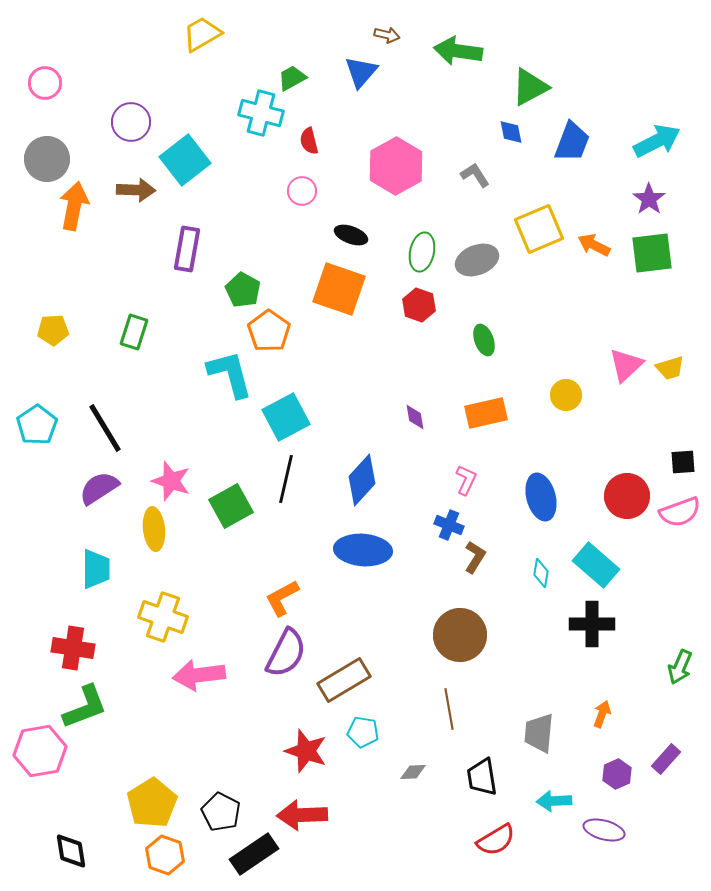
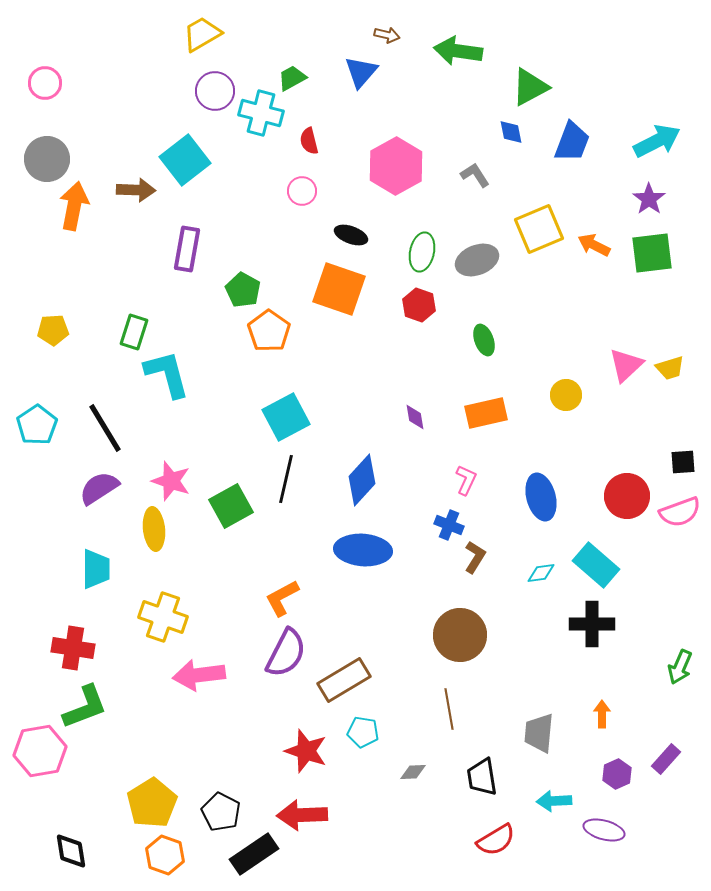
purple circle at (131, 122): moved 84 px right, 31 px up
cyan L-shape at (230, 374): moved 63 px left
cyan diamond at (541, 573): rotated 72 degrees clockwise
orange arrow at (602, 714): rotated 20 degrees counterclockwise
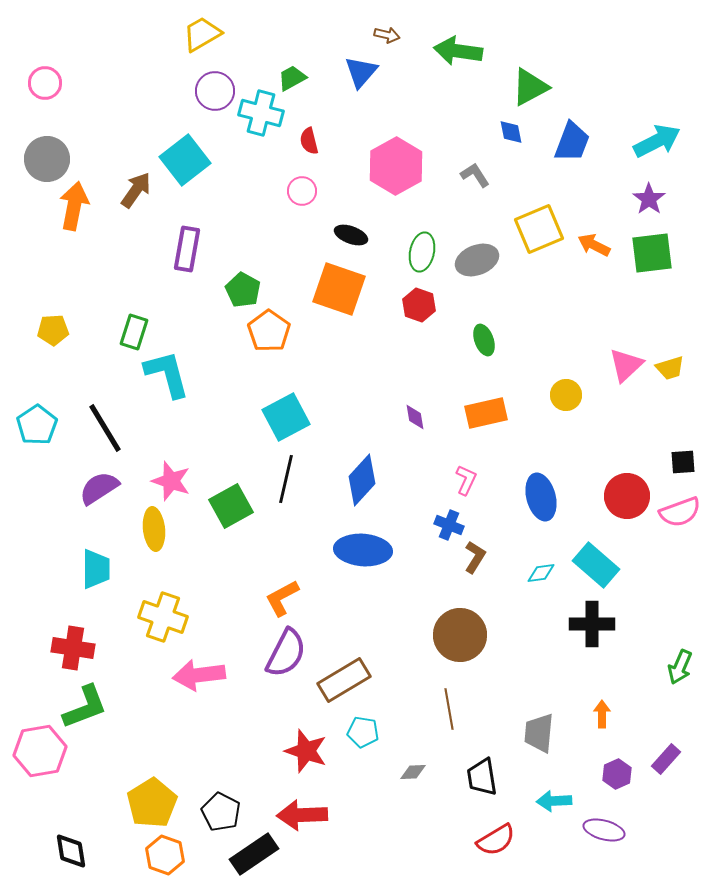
brown arrow at (136, 190): rotated 57 degrees counterclockwise
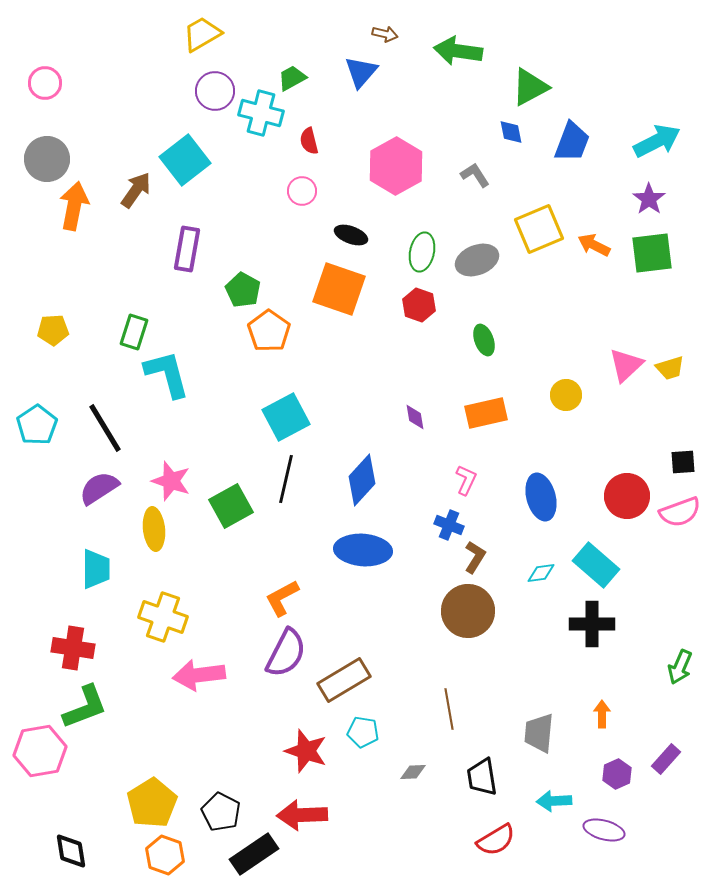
brown arrow at (387, 35): moved 2 px left, 1 px up
brown circle at (460, 635): moved 8 px right, 24 px up
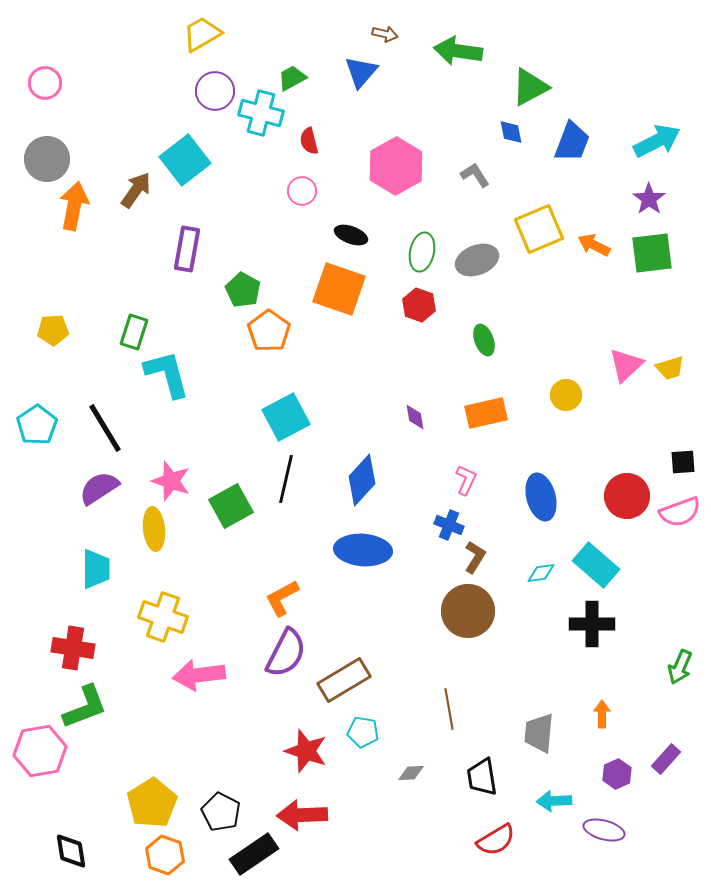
gray diamond at (413, 772): moved 2 px left, 1 px down
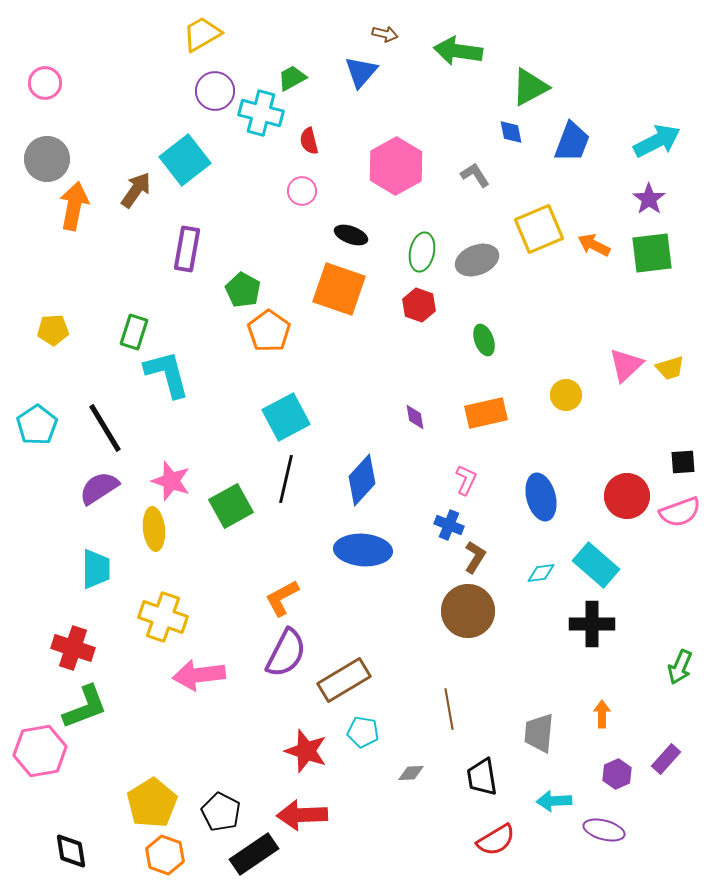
red cross at (73, 648): rotated 9 degrees clockwise
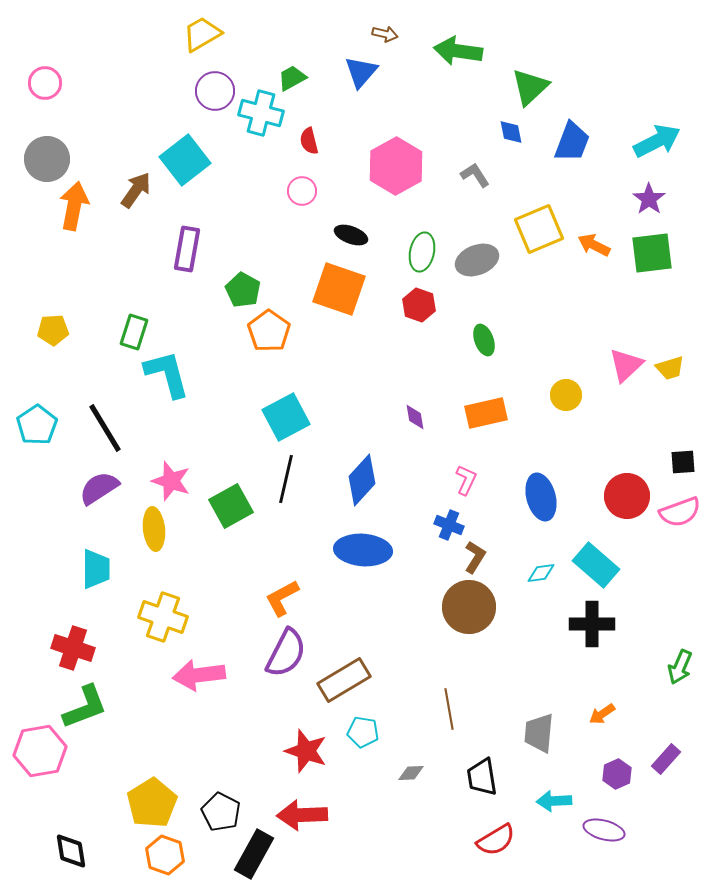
green triangle at (530, 87): rotated 15 degrees counterclockwise
brown circle at (468, 611): moved 1 px right, 4 px up
orange arrow at (602, 714): rotated 124 degrees counterclockwise
black rectangle at (254, 854): rotated 27 degrees counterclockwise
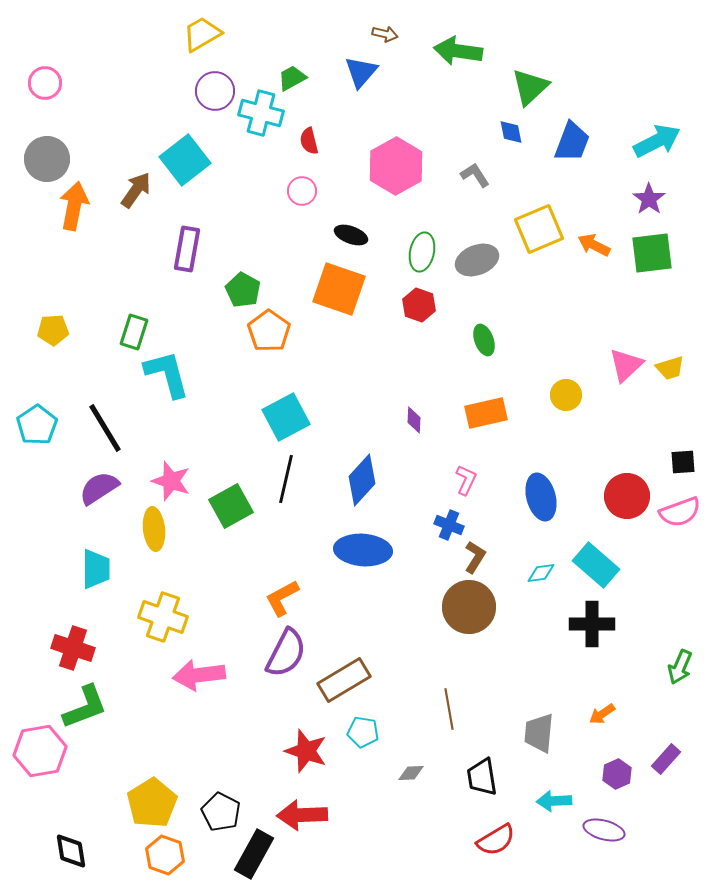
purple diamond at (415, 417): moved 1 px left, 3 px down; rotated 12 degrees clockwise
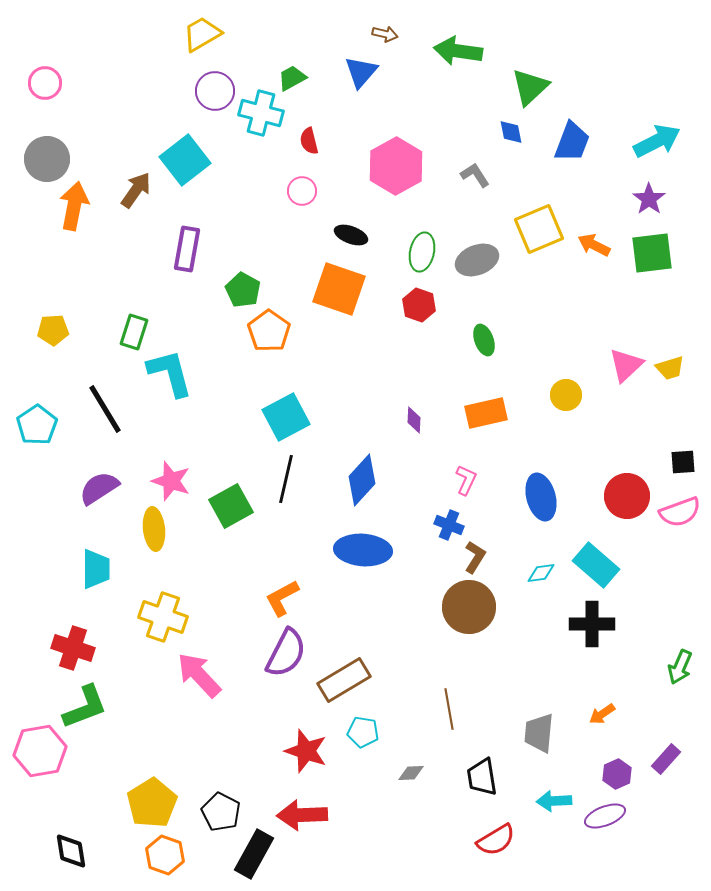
cyan L-shape at (167, 374): moved 3 px right, 1 px up
black line at (105, 428): moved 19 px up
pink arrow at (199, 675): rotated 54 degrees clockwise
purple ellipse at (604, 830): moved 1 px right, 14 px up; rotated 36 degrees counterclockwise
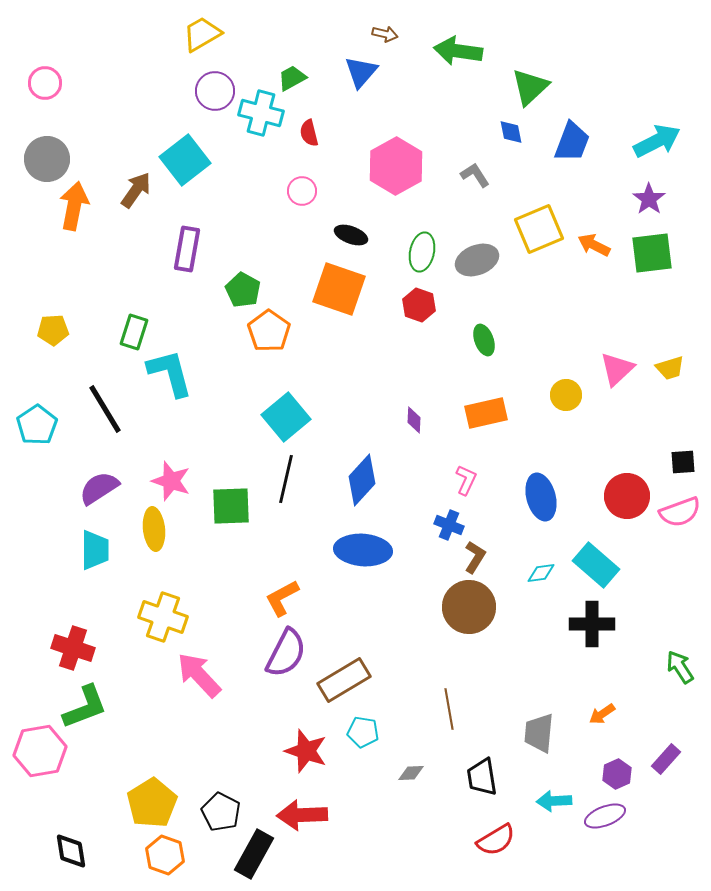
red semicircle at (309, 141): moved 8 px up
pink triangle at (626, 365): moved 9 px left, 4 px down
cyan square at (286, 417): rotated 12 degrees counterclockwise
green square at (231, 506): rotated 27 degrees clockwise
cyan trapezoid at (96, 569): moved 1 px left, 19 px up
green arrow at (680, 667): rotated 124 degrees clockwise
